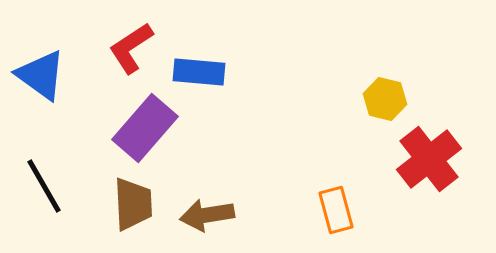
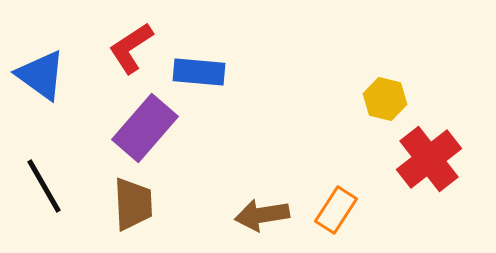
orange rectangle: rotated 48 degrees clockwise
brown arrow: moved 55 px right
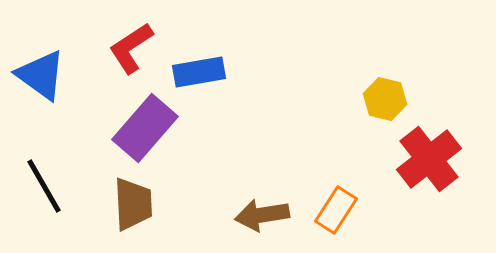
blue rectangle: rotated 15 degrees counterclockwise
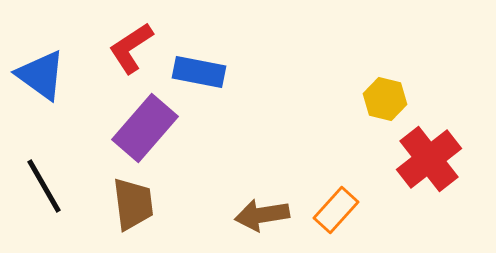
blue rectangle: rotated 21 degrees clockwise
brown trapezoid: rotated 4 degrees counterclockwise
orange rectangle: rotated 9 degrees clockwise
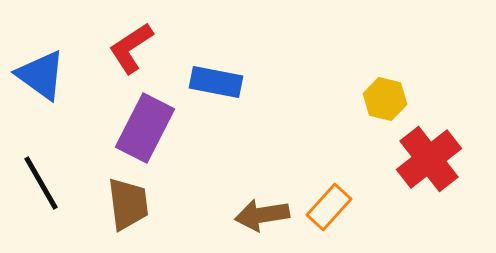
blue rectangle: moved 17 px right, 10 px down
purple rectangle: rotated 14 degrees counterclockwise
black line: moved 3 px left, 3 px up
brown trapezoid: moved 5 px left
orange rectangle: moved 7 px left, 3 px up
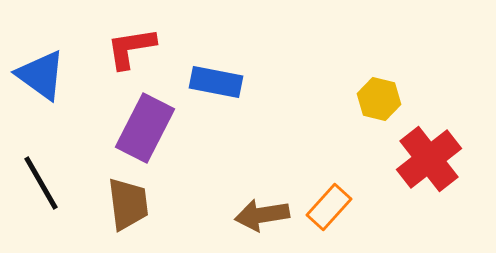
red L-shape: rotated 24 degrees clockwise
yellow hexagon: moved 6 px left
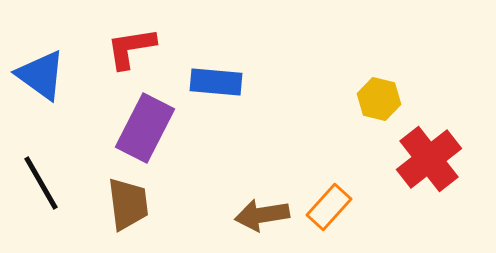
blue rectangle: rotated 6 degrees counterclockwise
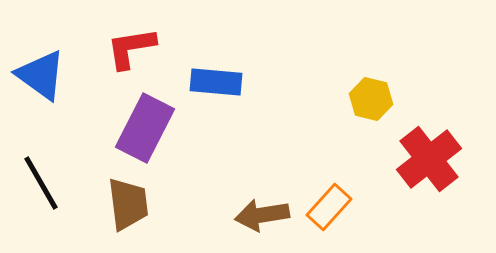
yellow hexagon: moved 8 px left
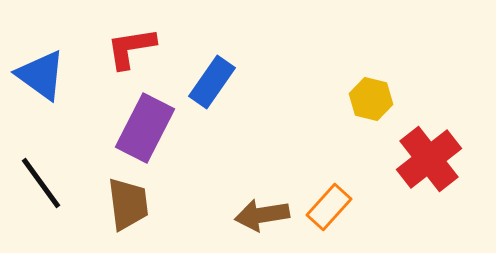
blue rectangle: moved 4 px left; rotated 60 degrees counterclockwise
black line: rotated 6 degrees counterclockwise
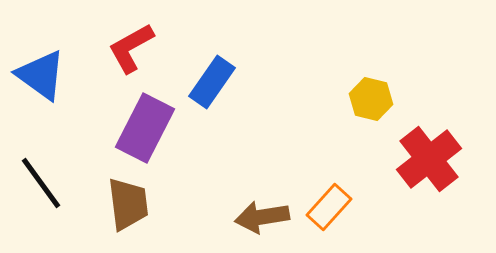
red L-shape: rotated 20 degrees counterclockwise
brown arrow: moved 2 px down
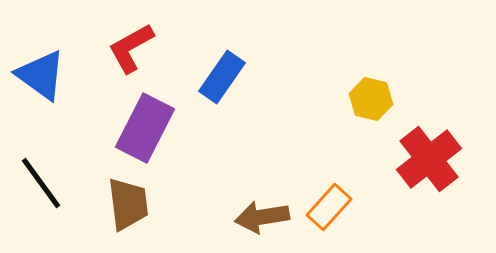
blue rectangle: moved 10 px right, 5 px up
